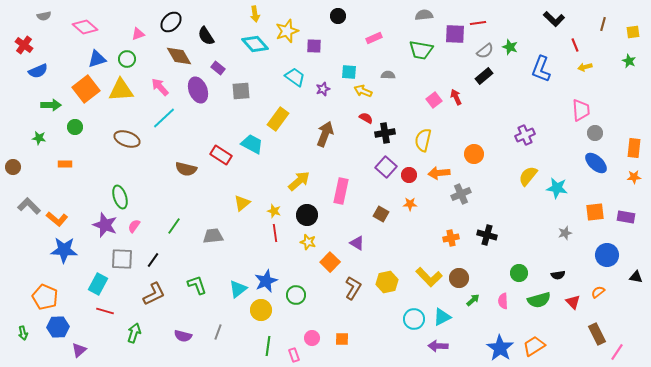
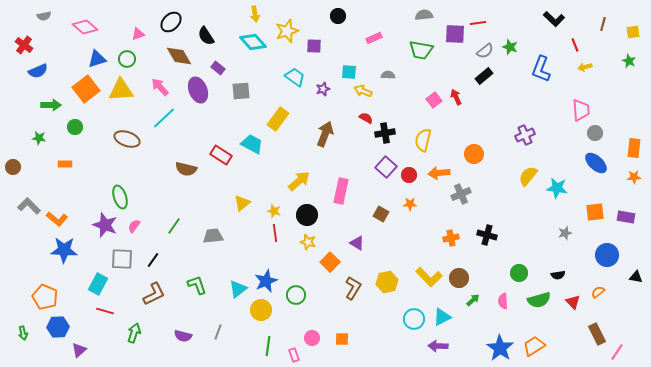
cyan diamond at (255, 44): moved 2 px left, 2 px up
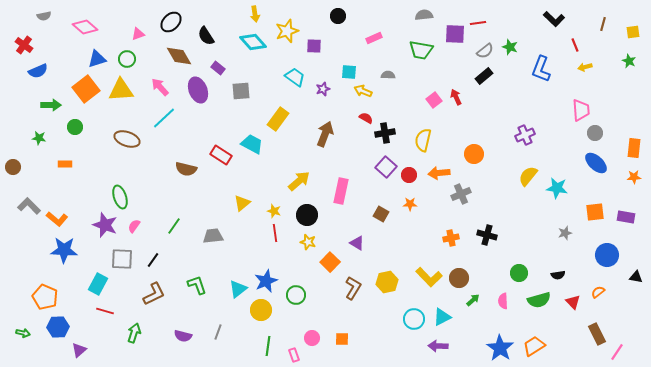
green arrow at (23, 333): rotated 64 degrees counterclockwise
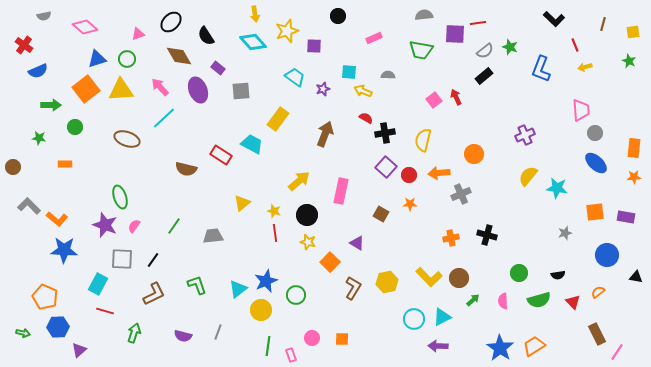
pink rectangle at (294, 355): moved 3 px left
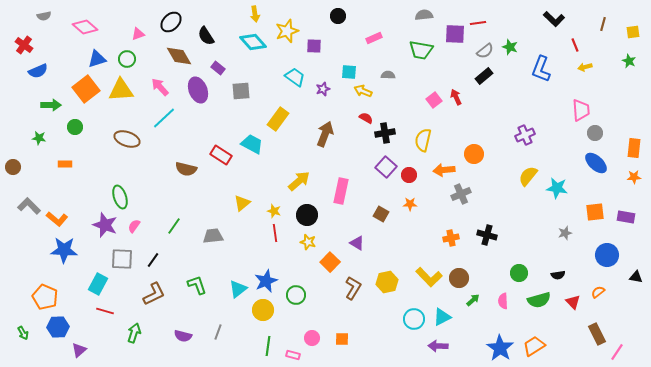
orange arrow at (439, 173): moved 5 px right, 3 px up
yellow circle at (261, 310): moved 2 px right
green arrow at (23, 333): rotated 48 degrees clockwise
pink rectangle at (291, 355): moved 2 px right; rotated 56 degrees counterclockwise
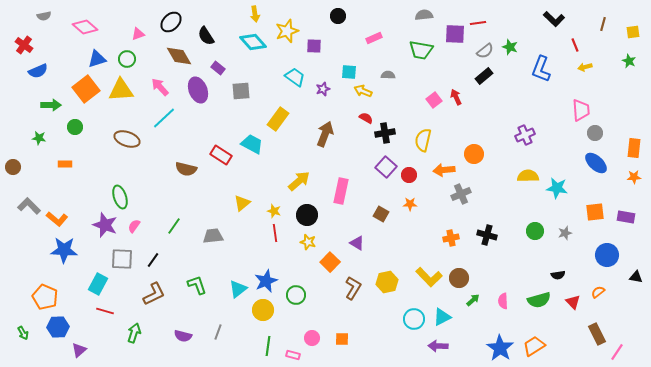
yellow semicircle at (528, 176): rotated 50 degrees clockwise
green circle at (519, 273): moved 16 px right, 42 px up
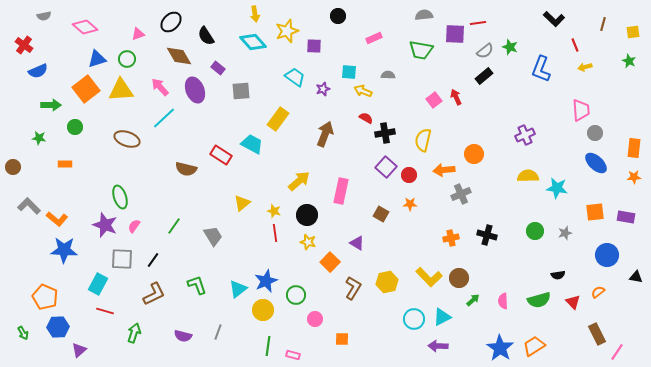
purple ellipse at (198, 90): moved 3 px left
gray trapezoid at (213, 236): rotated 65 degrees clockwise
pink circle at (312, 338): moved 3 px right, 19 px up
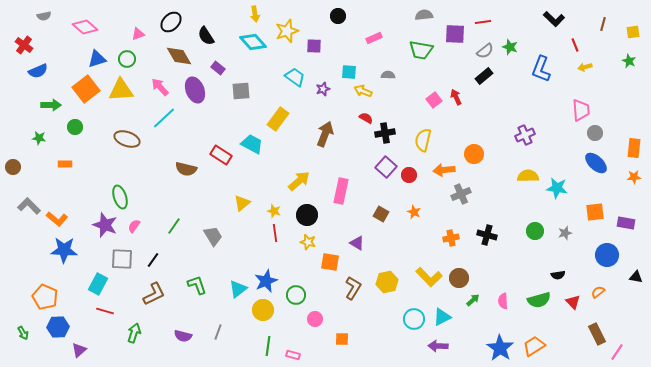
red line at (478, 23): moved 5 px right, 1 px up
orange star at (410, 204): moved 4 px right, 8 px down; rotated 24 degrees clockwise
purple rectangle at (626, 217): moved 6 px down
orange square at (330, 262): rotated 36 degrees counterclockwise
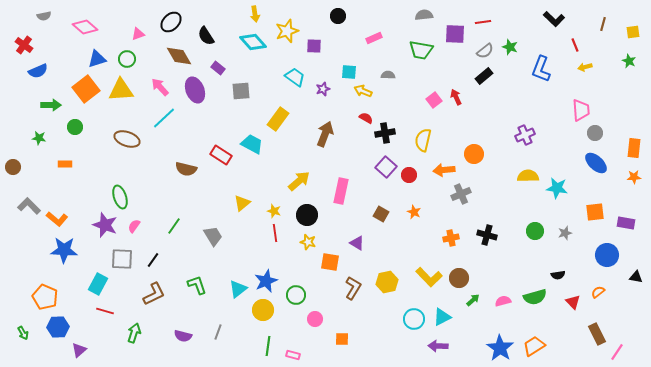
green semicircle at (539, 300): moved 4 px left, 3 px up
pink semicircle at (503, 301): rotated 77 degrees clockwise
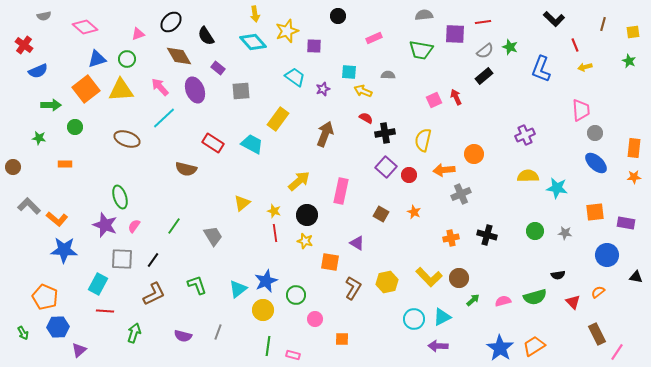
pink square at (434, 100): rotated 14 degrees clockwise
red rectangle at (221, 155): moved 8 px left, 12 px up
gray star at (565, 233): rotated 24 degrees clockwise
yellow star at (308, 242): moved 3 px left, 1 px up
red line at (105, 311): rotated 12 degrees counterclockwise
